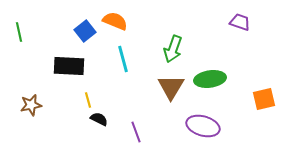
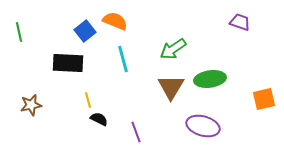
green arrow: rotated 36 degrees clockwise
black rectangle: moved 1 px left, 3 px up
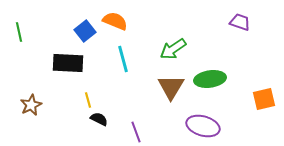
brown star: rotated 15 degrees counterclockwise
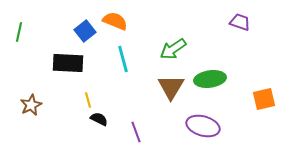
green line: rotated 24 degrees clockwise
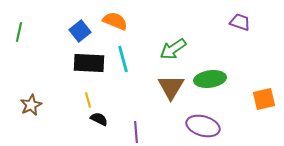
blue square: moved 5 px left
black rectangle: moved 21 px right
purple line: rotated 15 degrees clockwise
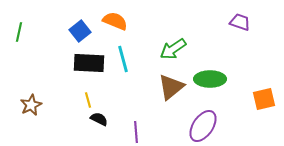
green ellipse: rotated 8 degrees clockwise
brown triangle: rotated 20 degrees clockwise
purple ellipse: rotated 72 degrees counterclockwise
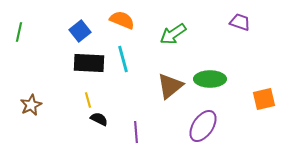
orange semicircle: moved 7 px right, 1 px up
green arrow: moved 15 px up
brown triangle: moved 1 px left, 1 px up
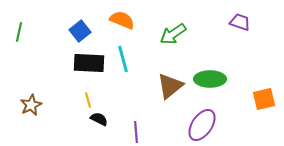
purple ellipse: moved 1 px left, 1 px up
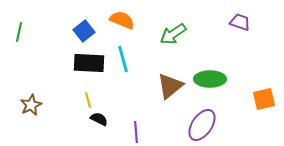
blue square: moved 4 px right
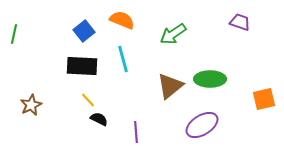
green line: moved 5 px left, 2 px down
black rectangle: moved 7 px left, 3 px down
yellow line: rotated 28 degrees counterclockwise
purple ellipse: rotated 24 degrees clockwise
